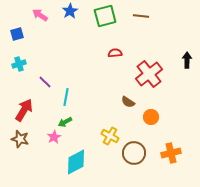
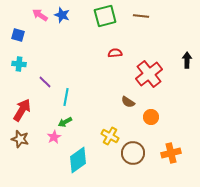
blue star: moved 8 px left, 4 px down; rotated 21 degrees counterclockwise
blue square: moved 1 px right, 1 px down; rotated 32 degrees clockwise
cyan cross: rotated 24 degrees clockwise
red arrow: moved 2 px left
brown circle: moved 1 px left
cyan diamond: moved 2 px right, 2 px up; rotated 8 degrees counterclockwise
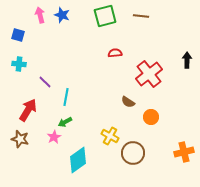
pink arrow: rotated 42 degrees clockwise
red arrow: moved 6 px right
orange cross: moved 13 px right, 1 px up
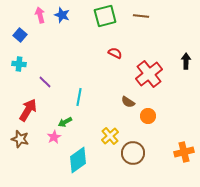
blue square: moved 2 px right; rotated 24 degrees clockwise
red semicircle: rotated 32 degrees clockwise
black arrow: moved 1 px left, 1 px down
cyan line: moved 13 px right
orange circle: moved 3 px left, 1 px up
yellow cross: rotated 18 degrees clockwise
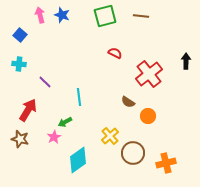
cyan line: rotated 18 degrees counterclockwise
orange cross: moved 18 px left, 11 px down
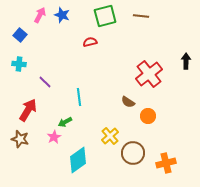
pink arrow: rotated 42 degrees clockwise
red semicircle: moved 25 px left, 11 px up; rotated 40 degrees counterclockwise
